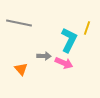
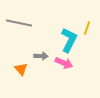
gray arrow: moved 3 px left
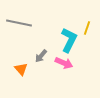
gray arrow: rotated 128 degrees clockwise
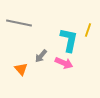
yellow line: moved 1 px right, 2 px down
cyan L-shape: rotated 15 degrees counterclockwise
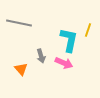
gray arrow: rotated 56 degrees counterclockwise
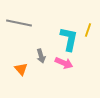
cyan L-shape: moved 1 px up
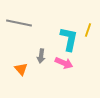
gray arrow: rotated 24 degrees clockwise
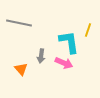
cyan L-shape: moved 3 px down; rotated 20 degrees counterclockwise
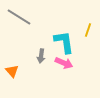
gray line: moved 6 px up; rotated 20 degrees clockwise
cyan L-shape: moved 5 px left
orange triangle: moved 9 px left, 2 px down
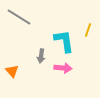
cyan L-shape: moved 1 px up
pink arrow: moved 1 px left, 5 px down; rotated 18 degrees counterclockwise
